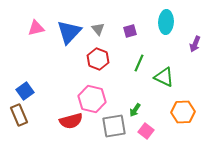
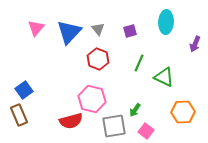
pink triangle: rotated 36 degrees counterclockwise
blue square: moved 1 px left, 1 px up
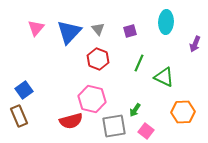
brown rectangle: moved 1 px down
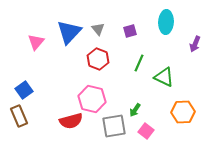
pink triangle: moved 14 px down
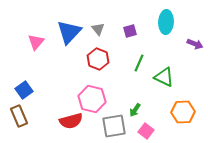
purple arrow: rotated 91 degrees counterclockwise
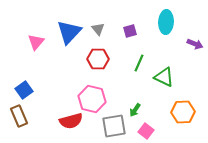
red hexagon: rotated 20 degrees counterclockwise
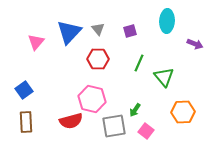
cyan ellipse: moved 1 px right, 1 px up
green triangle: rotated 25 degrees clockwise
brown rectangle: moved 7 px right, 6 px down; rotated 20 degrees clockwise
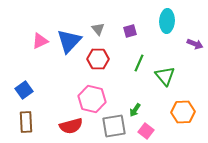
blue triangle: moved 9 px down
pink triangle: moved 4 px right, 1 px up; rotated 24 degrees clockwise
green triangle: moved 1 px right, 1 px up
red semicircle: moved 5 px down
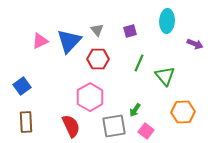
gray triangle: moved 1 px left, 1 px down
blue square: moved 2 px left, 4 px up
pink hexagon: moved 2 px left, 2 px up; rotated 16 degrees clockwise
red semicircle: rotated 100 degrees counterclockwise
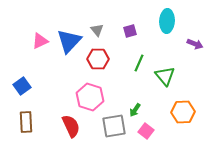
pink hexagon: rotated 12 degrees counterclockwise
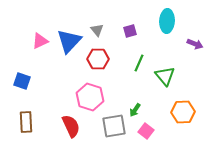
blue square: moved 5 px up; rotated 36 degrees counterclockwise
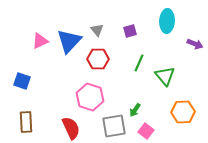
red semicircle: moved 2 px down
